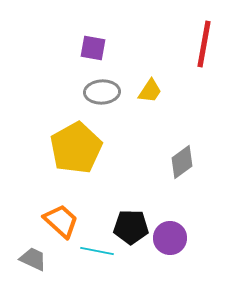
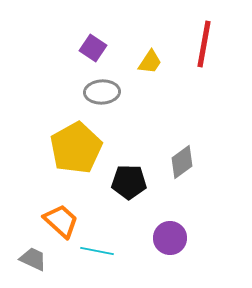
purple square: rotated 24 degrees clockwise
yellow trapezoid: moved 29 px up
black pentagon: moved 2 px left, 45 px up
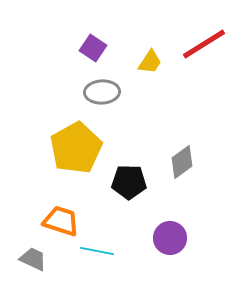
red line: rotated 48 degrees clockwise
orange trapezoid: rotated 24 degrees counterclockwise
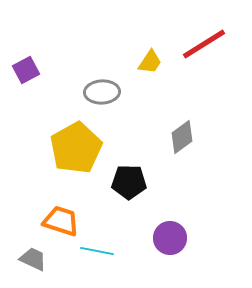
purple square: moved 67 px left, 22 px down; rotated 28 degrees clockwise
gray diamond: moved 25 px up
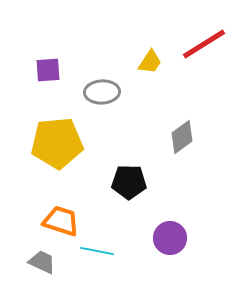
purple square: moved 22 px right; rotated 24 degrees clockwise
yellow pentagon: moved 19 px left, 5 px up; rotated 24 degrees clockwise
gray trapezoid: moved 9 px right, 3 px down
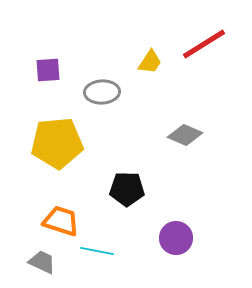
gray diamond: moved 3 px right, 2 px up; rotated 60 degrees clockwise
black pentagon: moved 2 px left, 7 px down
purple circle: moved 6 px right
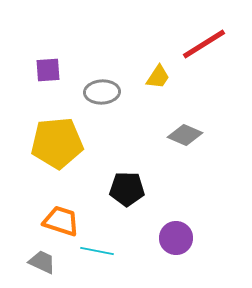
yellow trapezoid: moved 8 px right, 15 px down
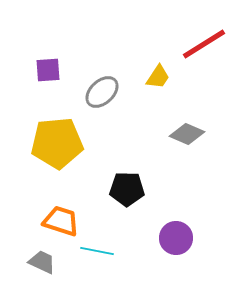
gray ellipse: rotated 40 degrees counterclockwise
gray diamond: moved 2 px right, 1 px up
